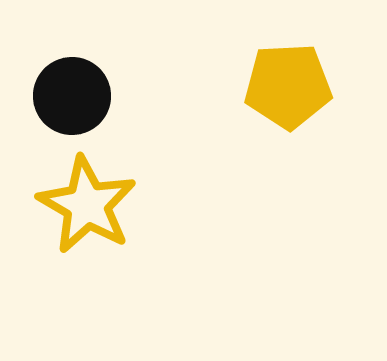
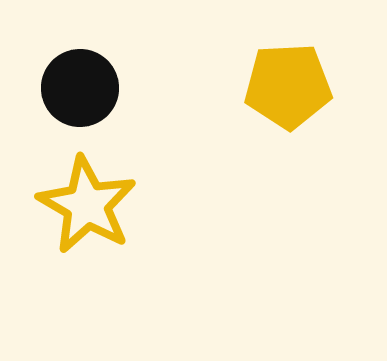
black circle: moved 8 px right, 8 px up
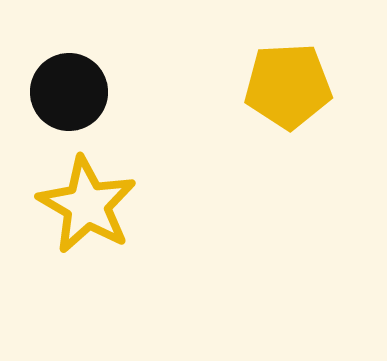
black circle: moved 11 px left, 4 px down
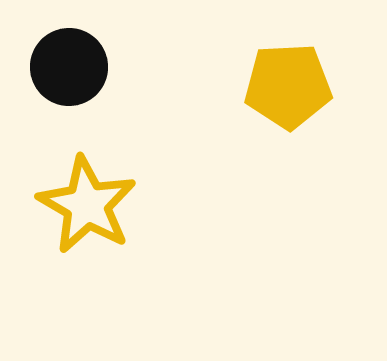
black circle: moved 25 px up
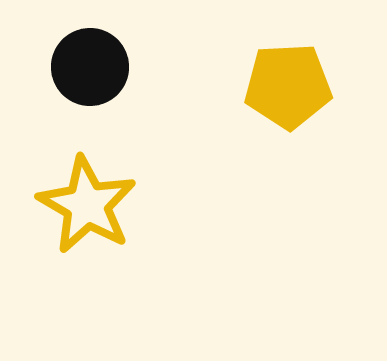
black circle: moved 21 px right
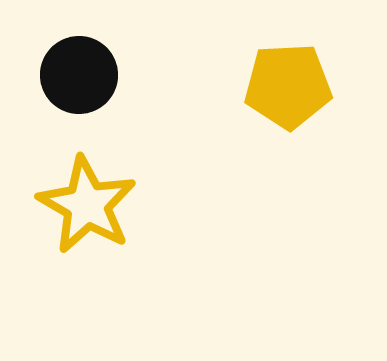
black circle: moved 11 px left, 8 px down
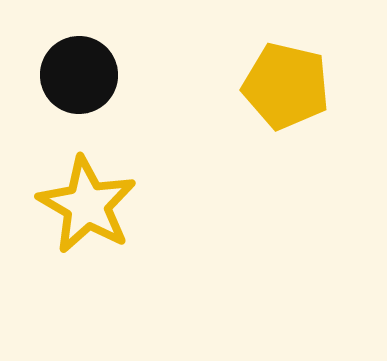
yellow pentagon: moved 2 px left; rotated 16 degrees clockwise
